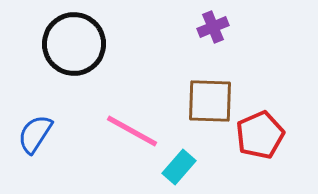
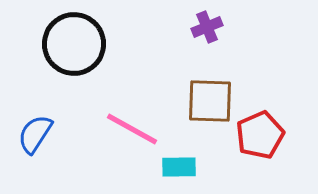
purple cross: moved 6 px left
pink line: moved 2 px up
cyan rectangle: rotated 48 degrees clockwise
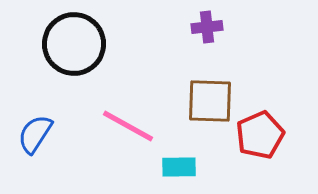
purple cross: rotated 16 degrees clockwise
pink line: moved 4 px left, 3 px up
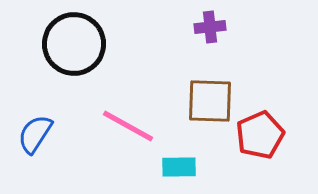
purple cross: moved 3 px right
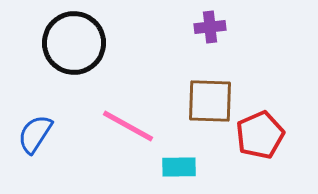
black circle: moved 1 px up
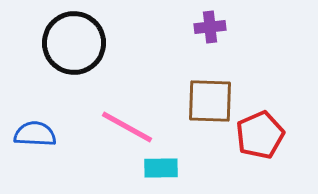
pink line: moved 1 px left, 1 px down
blue semicircle: rotated 60 degrees clockwise
cyan rectangle: moved 18 px left, 1 px down
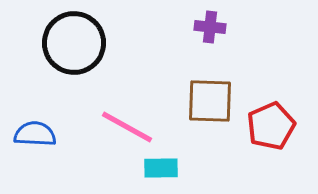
purple cross: rotated 12 degrees clockwise
red pentagon: moved 11 px right, 9 px up
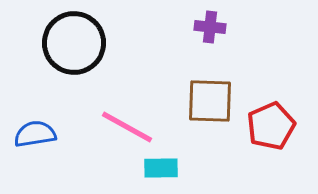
blue semicircle: rotated 12 degrees counterclockwise
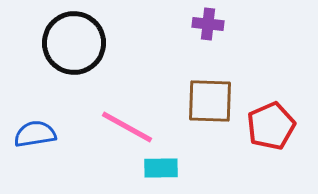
purple cross: moved 2 px left, 3 px up
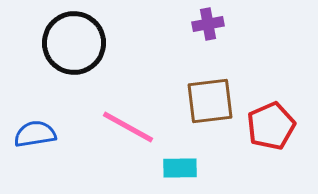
purple cross: rotated 16 degrees counterclockwise
brown square: rotated 9 degrees counterclockwise
pink line: moved 1 px right
cyan rectangle: moved 19 px right
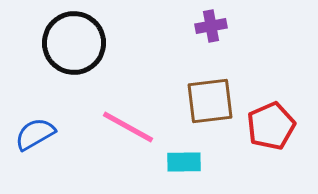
purple cross: moved 3 px right, 2 px down
blue semicircle: rotated 21 degrees counterclockwise
cyan rectangle: moved 4 px right, 6 px up
